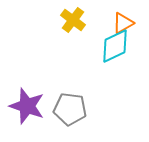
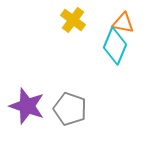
orange triangle: rotated 40 degrees clockwise
cyan diamond: rotated 42 degrees counterclockwise
gray pentagon: rotated 12 degrees clockwise
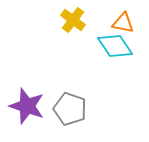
cyan diamond: rotated 57 degrees counterclockwise
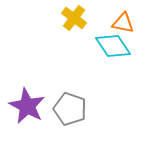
yellow cross: moved 1 px right, 2 px up
cyan diamond: moved 2 px left
purple star: rotated 9 degrees clockwise
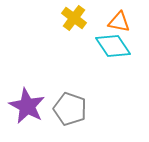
orange triangle: moved 4 px left, 1 px up
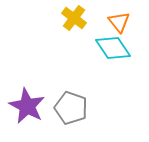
orange triangle: rotated 40 degrees clockwise
cyan diamond: moved 2 px down
gray pentagon: moved 1 px right, 1 px up
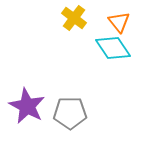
gray pentagon: moved 1 px left, 5 px down; rotated 20 degrees counterclockwise
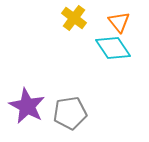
gray pentagon: rotated 8 degrees counterclockwise
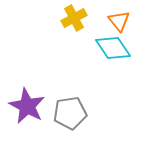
yellow cross: rotated 25 degrees clockwise
orange triangle: moved 1 px up
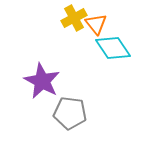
orange triangle: moved 23 px left, 3 px down
purple star: moved 15 px right, 25 px up
gray pentagon: rotated 16 degrees clockwise
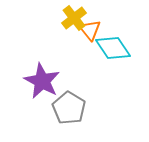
yellow cross: rotated 10 degrees counterclockwise
orange triangle: moved 6 px left, 6 px down
gray pentagon: moved 1 px left, 5 px up; rotated 24 degrees clockwise
